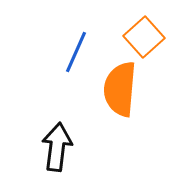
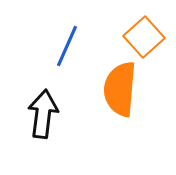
blue line: moved 9 px left, 6 px up
black arrow: moved 14 px left, 33 px up
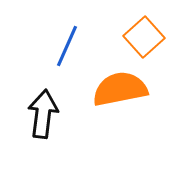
orange semicircle: rotated 74 degrees clockwise
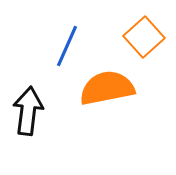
orange semicircle: moved 13 px left, 1 px up
black arrow: moved 15 px left, 3 px up
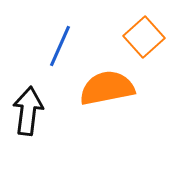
blue line: moved 7 px left
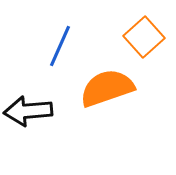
orange semicircle: rotated 8 degrees counterclockwise
black arrow: rotated 102 degrees counterclockwise
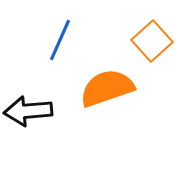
orange square: moved 8 px right, 4 px down
blue line: moved 6 px up
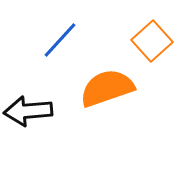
blue line: rotated 18 degrees clockwise
